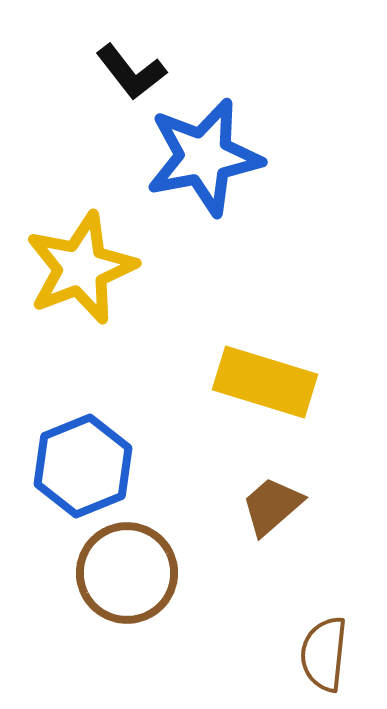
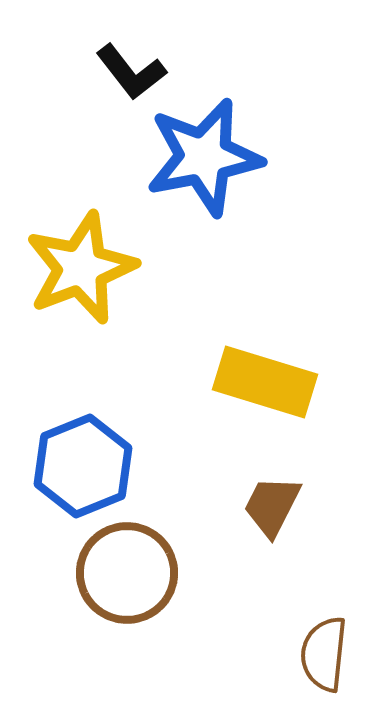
brown trapezoid: rotated 22 degrees counterclockwise
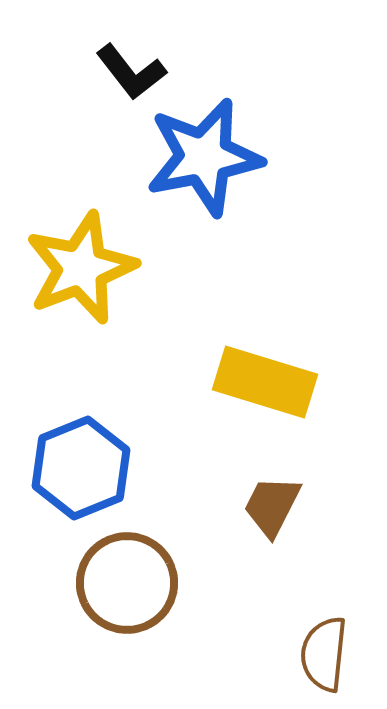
blue hexagon: moved 2 px left, 2 px down
brown circle: moved 10 px down
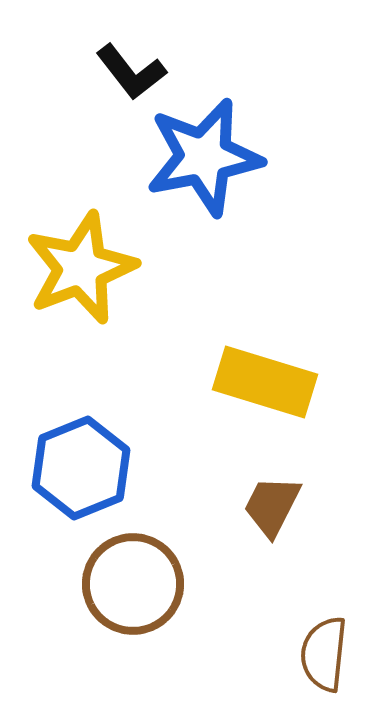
brown circle: moved 6 px right, 1 px down
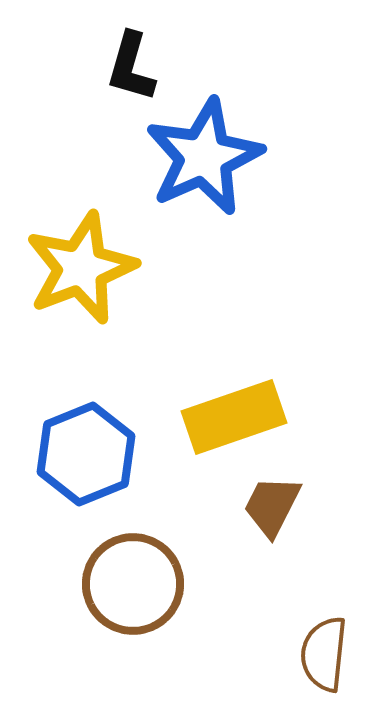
black L-shape: moved 5 px up; rotated 54 degrees clockwise
blue star: rotated 13 degrees counterclockwise
yellow rectangle: moved 31 px left, 35 px down; rotated 36 degrees counterclockwise
blue hexagon: moved 5 px right, 14 px up
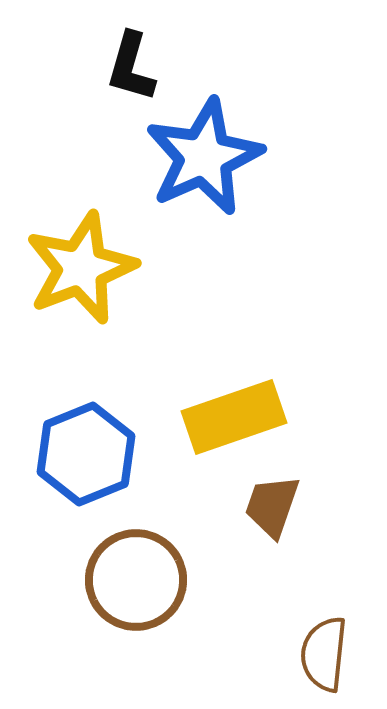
brown trapezoid: rotated 8 degrees counterclockwise
brown circle: moved 3 px right, 4 px up
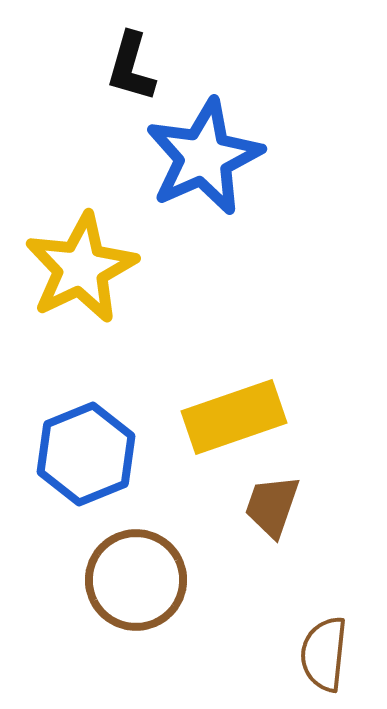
yellow star: rotated 5 degrees counterclockwise
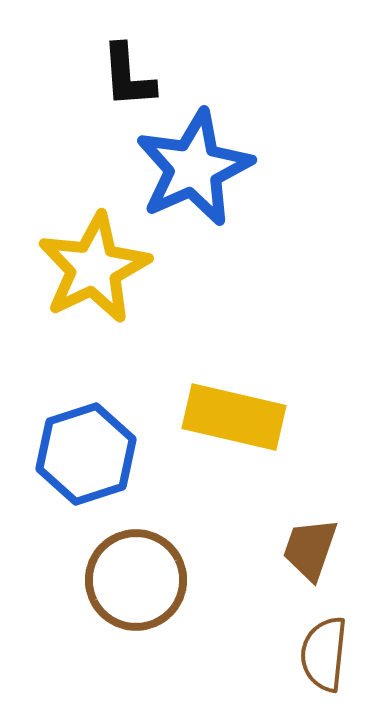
black L-shape: moved 3 px left, 9 px down; rotated 20 degrees counterclockwise
blue star: moved 10 px left, 11 px down
yellow star: moved 13 px right
yellow rectangle: rotated 32 degrees clockwise
blue hexagon: rotated 4 degrees clockwise
brown trapezoid: moved 38 px right, 43 px down
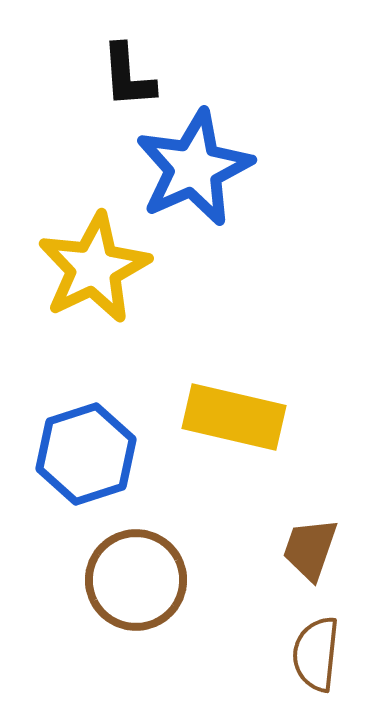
brown semicircle: moved 8 px left
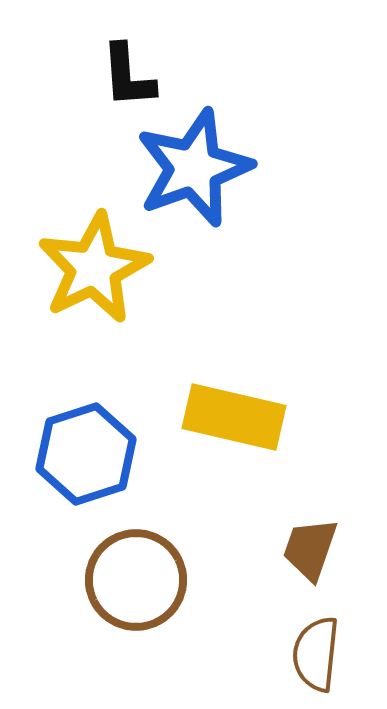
blue star: rotated 4 degrees clockwise
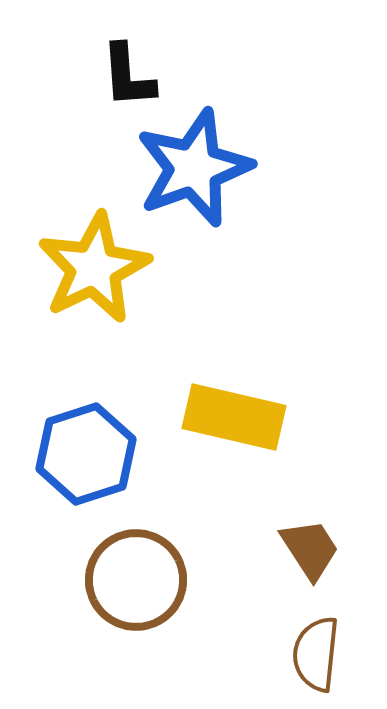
brown trapezoid: rotated 128 degrees clockwise
